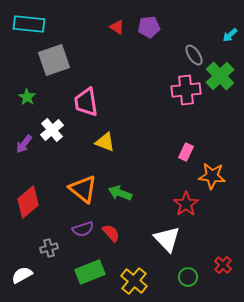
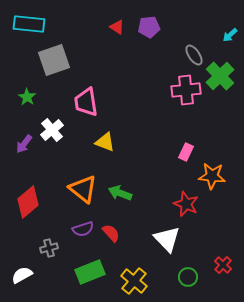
red star: rotated 15 degrees counterclockwise
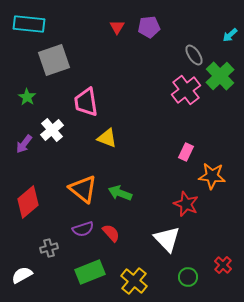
red triangle: rotated 28 degrees clockwise
pink cross: rotated 32 degrees counterclockwise
yellow triangle: moved 2 px right, 4 px up
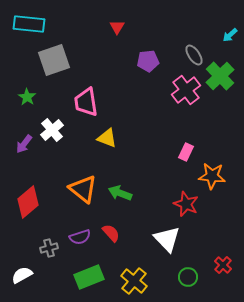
purple pentagon: moved 1 px left, 34 px down
purple semicircle: moved 3 px left, 8 px down
green rectangle: moved 1 px left, 5 px down
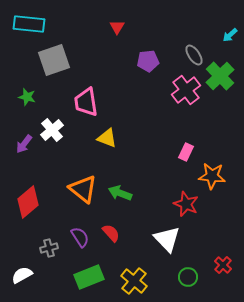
green star: rotated 18 degrees counterclockwise
purple semicircle: rotated 105 degrees counterclockwise
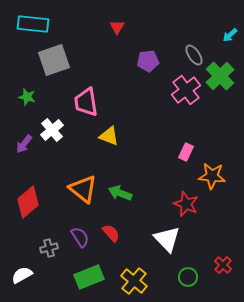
cyan rectangle: moved 4 px right
yellow triangle: moved 2 px right, 2 px up
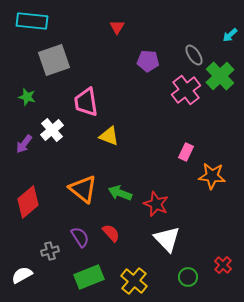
cyan rectangle: moved 1 px left, 3 px up
purple pentagon: rotated 10 degrees clockwise
red star: moved 30 px left
gray cross: moved 1 px right, 3 px down
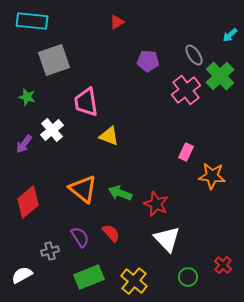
red triangle: moved 5 px up; rotated 28 degrees clockwise
